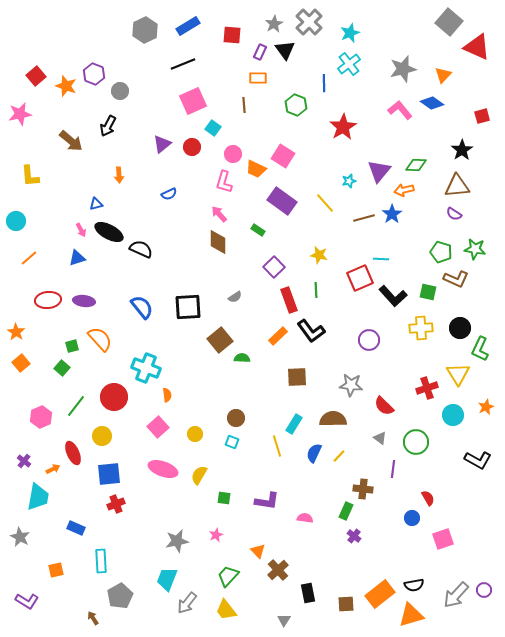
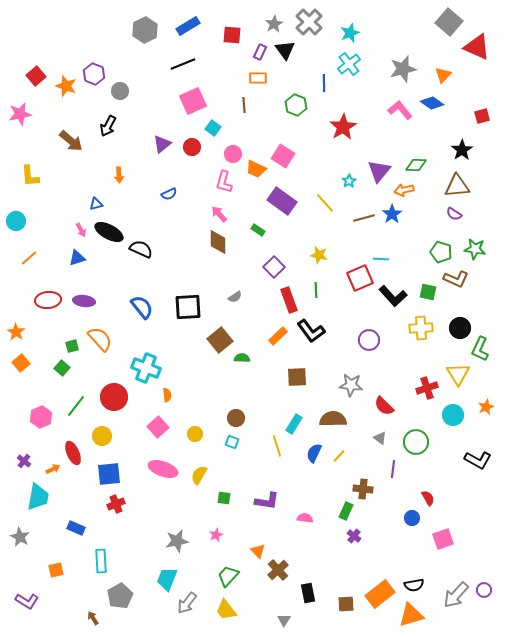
cyan star at (349, 181): rotated 16 degrees counterclockwise
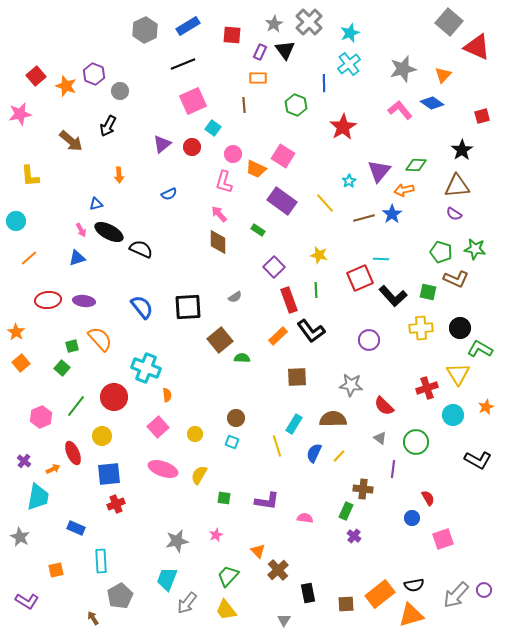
green L-shape at (480, 349): rotated 95 degrees clockwise
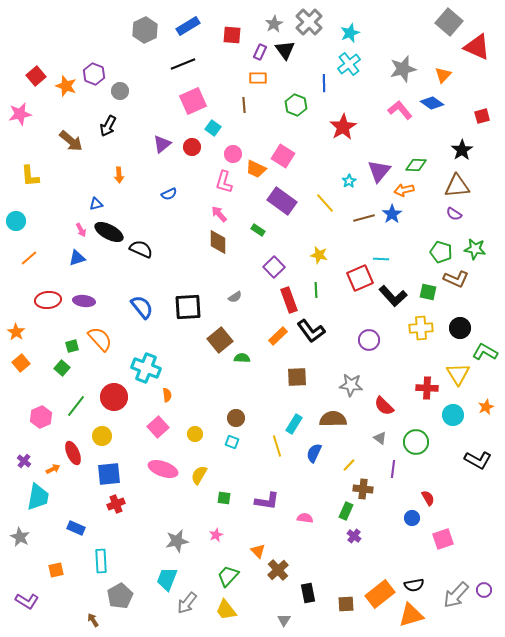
green L-shape at (480, 349): moved 5 px right, 3 px down
red cross at (427, 388): rotated 20 degrees clockwise
yellow line at (339, 456): moved 10 px right, 9 px down
brown arrow at (93, 618): moved 2 px down
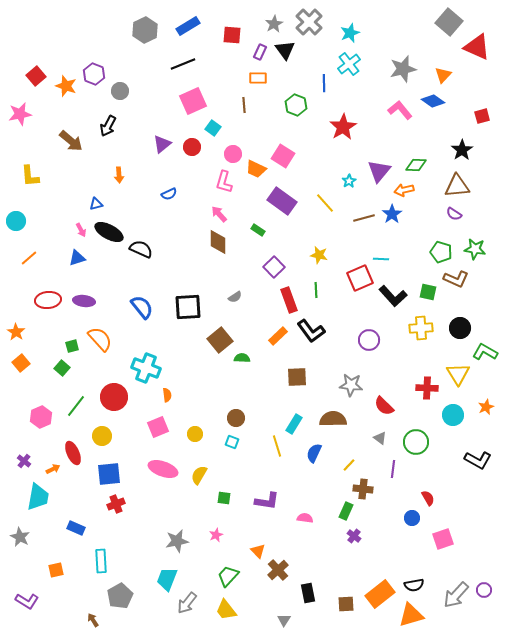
blue diamond at (432, 103): moved 1 px right, 2 px up
pink square at (158, 427): rotated 20 degrees clockwise
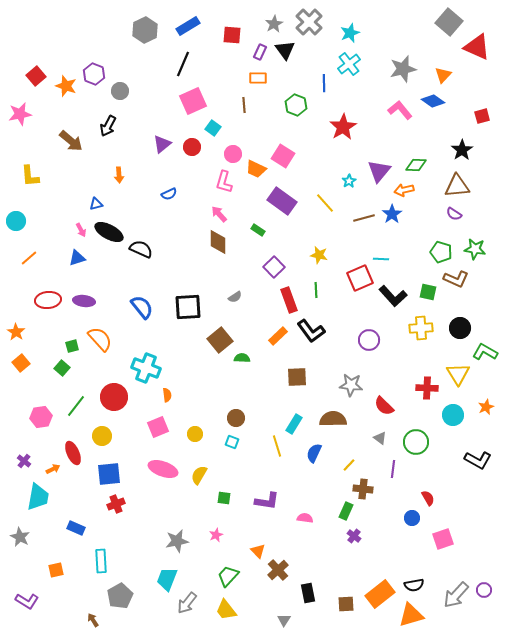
black line at (183, 64): rotated 45 degrees counterclockwise
pink hexagon at (41, 417): rotated 15 degrees clockwise
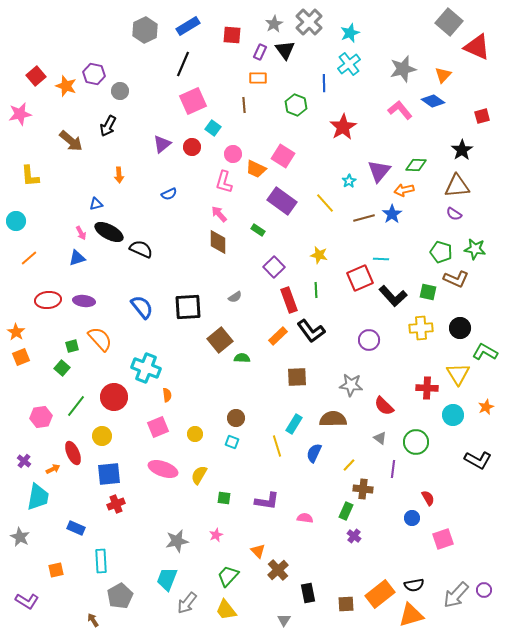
purple hexagon at (94, 74): rotated 10 degrees counterclockwise
pink arrow at (81, 230): moved 3 px down
orange square at (21, 363): moved 6 px up; rotated 18 degrees clockwise
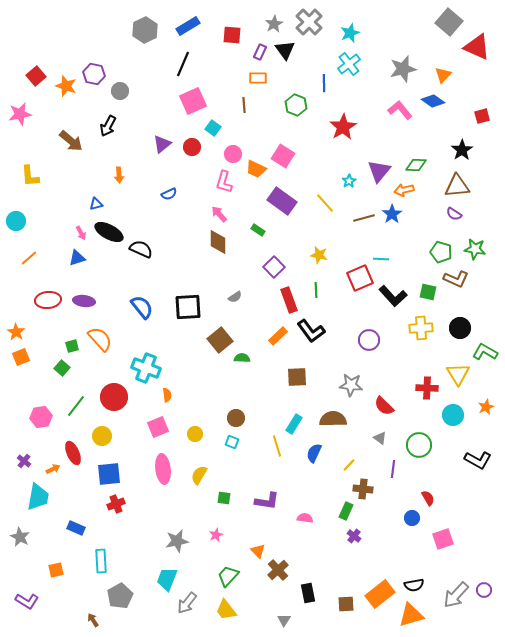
green circle at (416, 442): moved 3 px right, 3 px down
pink ellipse at (163, 469): rotated 64 degrees clockwise
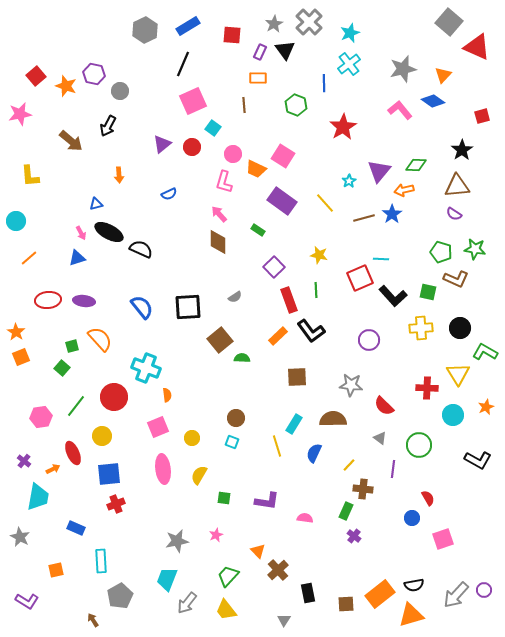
yellow circle at (195, 434): moved 3 px left, 4 px down
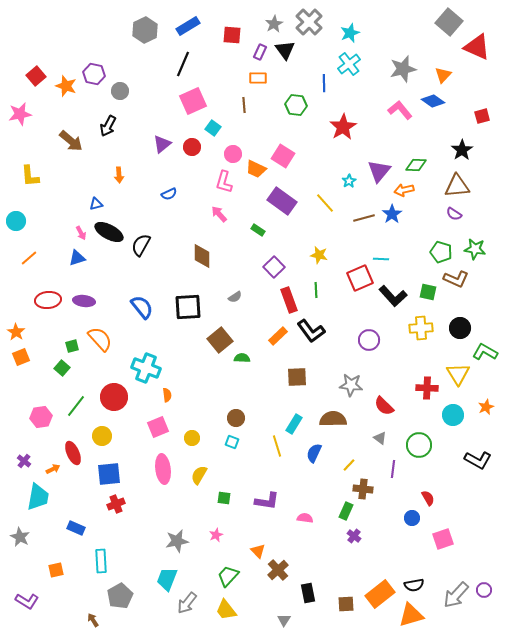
green hexagon at (296, 105): rotated 15 degrees counterclockwise
brown diamond at (218, 242): moved 16 px left, 14 px down
black semicircle at (141, 249): moved 4 px up; rotated 85 degrees counterclockwise
